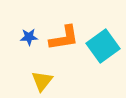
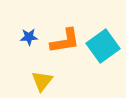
orange L-shape: moved 1 px right, 3 px down
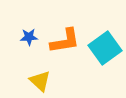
cyan square: moved 2 px right, 2 px down
yellow triangle: moved 2 px left; rotated 25 degrees counterclockwise
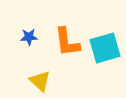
orange L-shape: moved 2 px right, 1 px down; rotated 92 degrees clockwise
cyan square: rotated 20 degrees clockwise
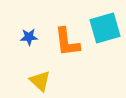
cyan square: moved 20 px up
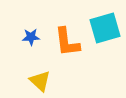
blue star: moved 2 px right
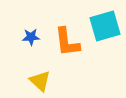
cyan square: moved 2 px up
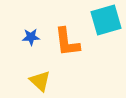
cyan square: moved 1 px right, 6 px up
